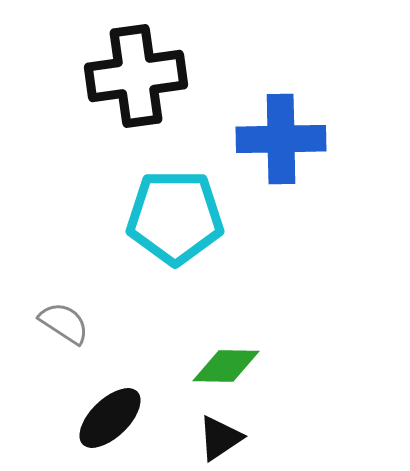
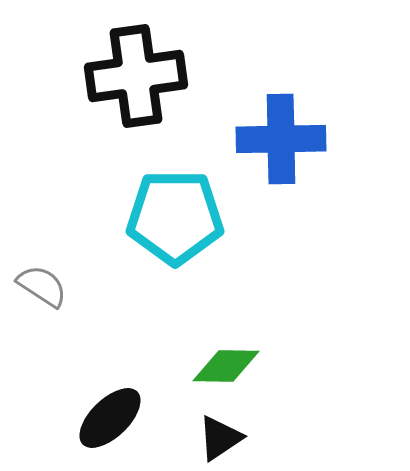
gray semicircle: moved 22 px left, 37 px up
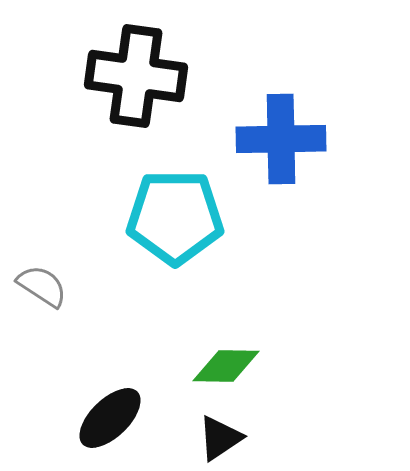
black cross: rotated 16 degrees clockwise
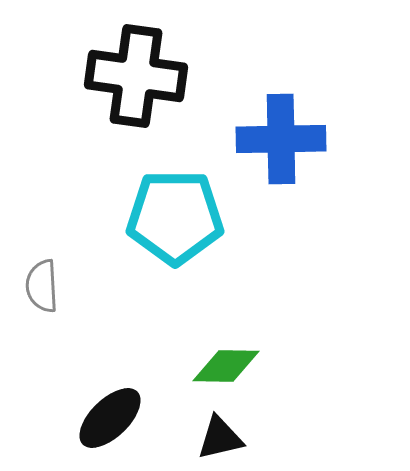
gray semicircle: rotated 126 degrees counterclockwise
black triangle: rotated 21 degrees clockwise
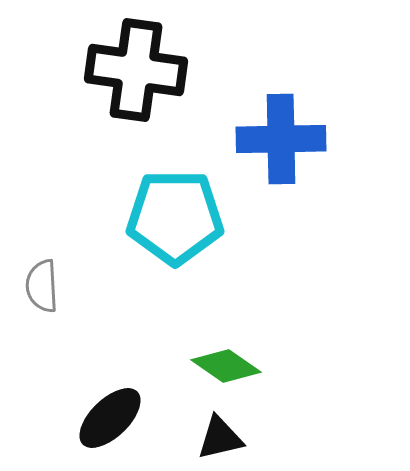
black cross: moved 6 px up
green diamond: rotated 34 degrees clockwise
